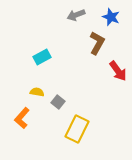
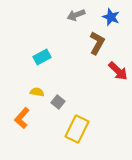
red arrow: rotated 10 degrees counterclockwise
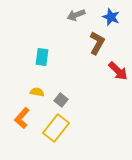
cyan rectangle: rotated 54 degrees counterclockwise
gray square: moved 3 px right, 2 px up
yellow rectangle: moved 21 px left, 1 px up; rotated 12 degrees clockwise
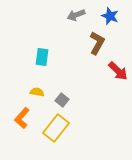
blue star: moved 1 px left, 1 px up
gray square: moved 1 px right
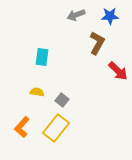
blue star: rotated 24 degrees counterclockwise
orange L-shape: moved 9 px down
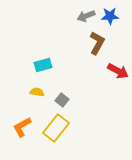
gray arrow: moved 10 px right, 1 px down
cyan rectangle: moved 1 px right, 8 px down; rotated 66 degrees clockwise
red arrow: rotated 15 degrees counterclockwise
orange L-shape: rotated 20 degrees clockwise
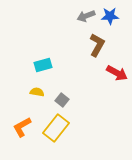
brown L-shape: moved 2 px down
red arrow: moved 1 px left, 2 px down
